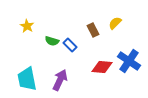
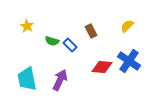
yellow semicircle: moved 12 px right, 3 px down
brown rectangle: moved 2 px left, 1 px down
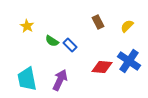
brown rectangle: moved 7 px right, 9 px up
green semicircle: rotated 16 degrees clockwise
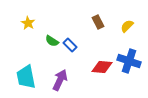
yellow star: moved 1 px right, 3 px up
blue cross: rotated 15 degrees counterclockwise
cyan trapezoid: moved 1 px left, 2 px up
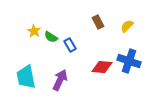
yellow star: moved 6 px right, 8 px down
green semicircle: moved 1 px left, 4 px up
blue rectangle: rotated 16 degrees clockwise
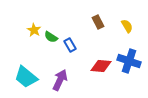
yellow semicircle: rotated 104 degrees clockwise
yellow star: moved 1 px up
red diamond: moved 1 px left, 1 px up
cyan trapezoid: rotated 40 degrees counterclockwise
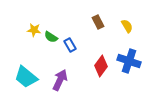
yellow star: rotated 24 degrees counterclockwise
red diamond: rotated 60 degrees counterclockwise
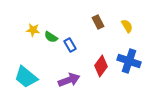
yellow star: moved 1 px left
purple arrow: moved 9 px right; rotated 45 degrees clockwise
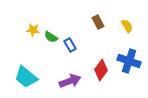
red diamond: moved 4 px down
purple arrow: moved 1 px right, 1 px down
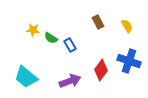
green semicircle: moved 1 px down
